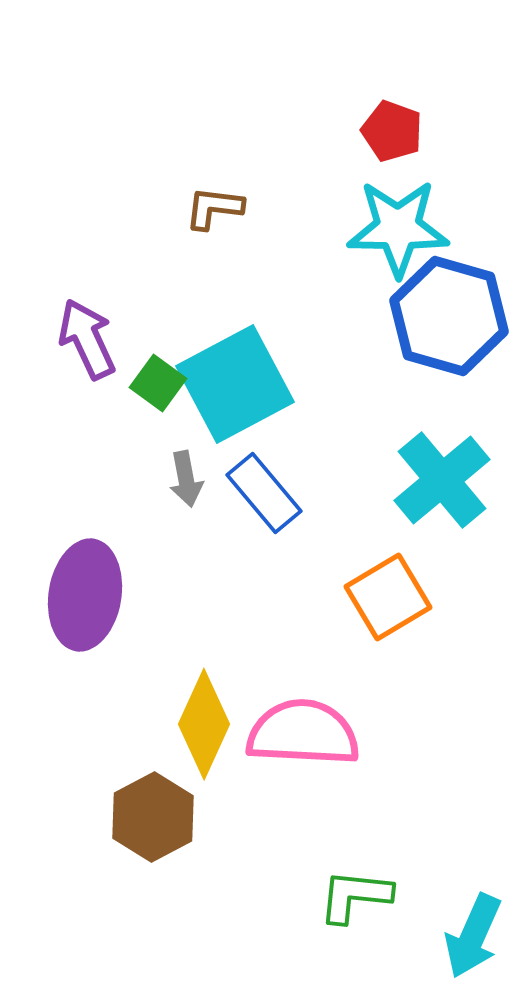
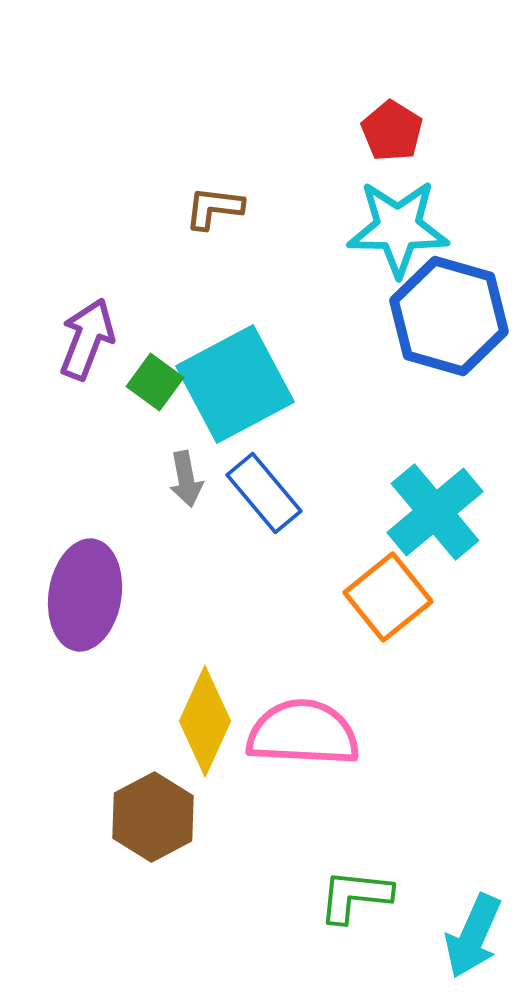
red pentagon: rotated 12 degrees clockwise
purple arrow: rotated 46 degrees clockwise
green square: moved 3 px left, 1 px up
cyan cross: moved 7 px left, 32 px down
orange square: rotated 8 degrees counterclockwise
yellow diamond: moved 1 px right, 3 px up
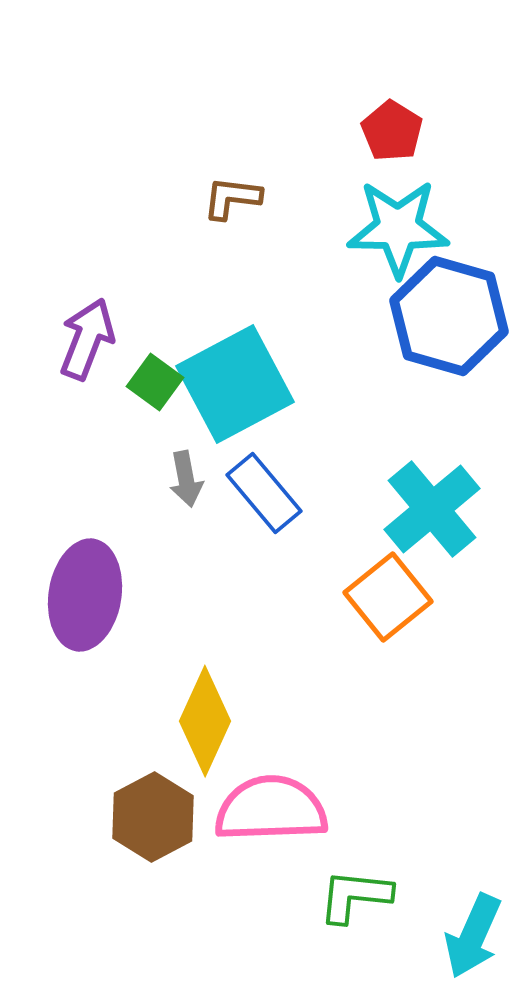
brown L-shape: moved 18 px right, 10 px up
cyan cross: moved 3 px left, 3 px up
pink semicircle: moved 32 px left, 76 px down; rotated 5 degrees counterclockwise
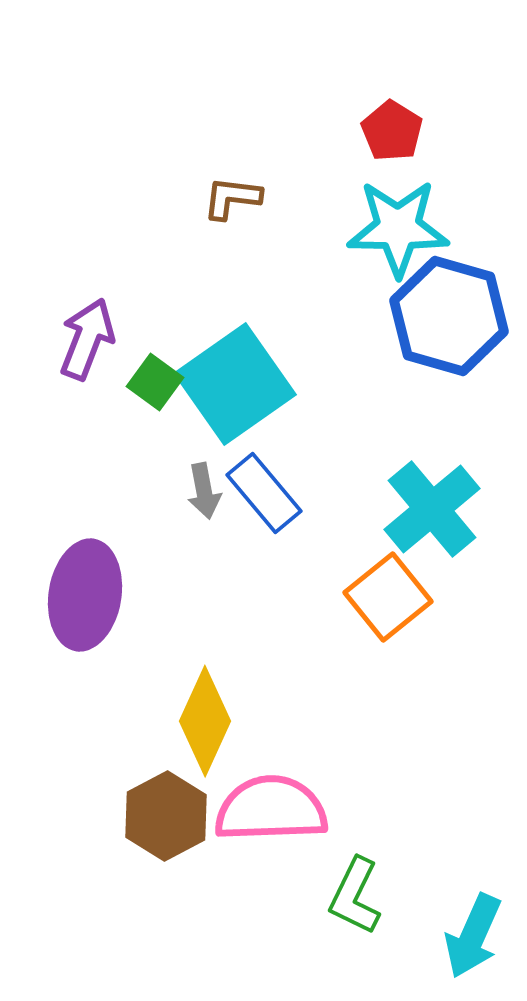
cyan square: rotated 7 degrees counterclockwise
gray arrow: moved 18 px right, 12 px down
brown hexagon: moved 13 px right, 1 px up
green L-shape: rotated 70 degrees counterclockwise
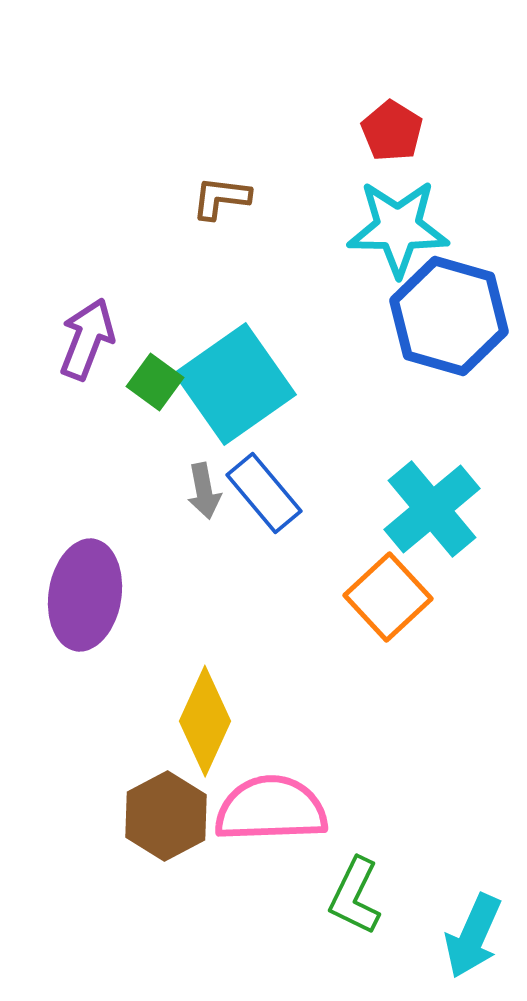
brown L-shape: moved 11 px left
orange square: rotated 4 degrees counterclockwise
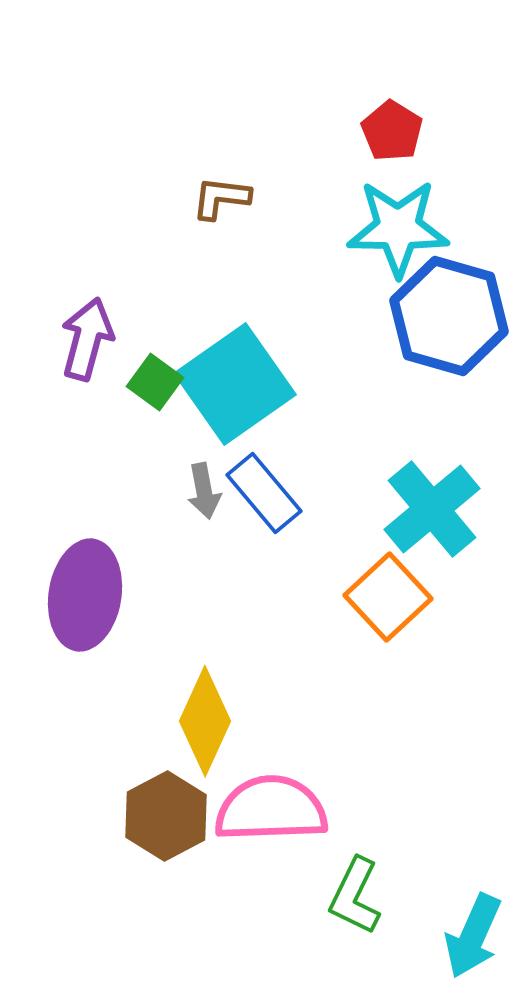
purple arrow: rotated 6 degrees counterclockwise
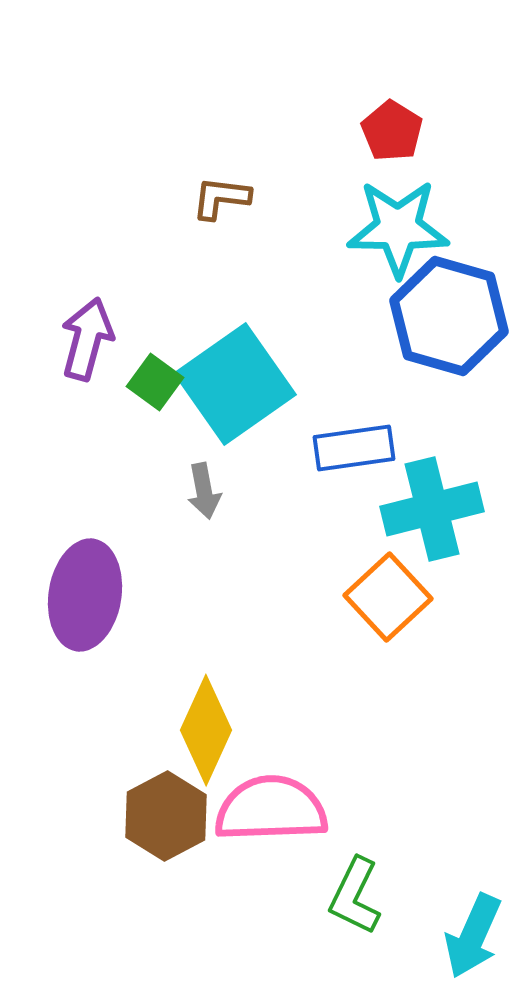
blue rectangle: moved 90 px right, 45 px up; rotated 58 degrees counterclockwise
cyan cross: rotated 26 degrees clockwise
yellow diamond: moved 1 px right, 9 px down
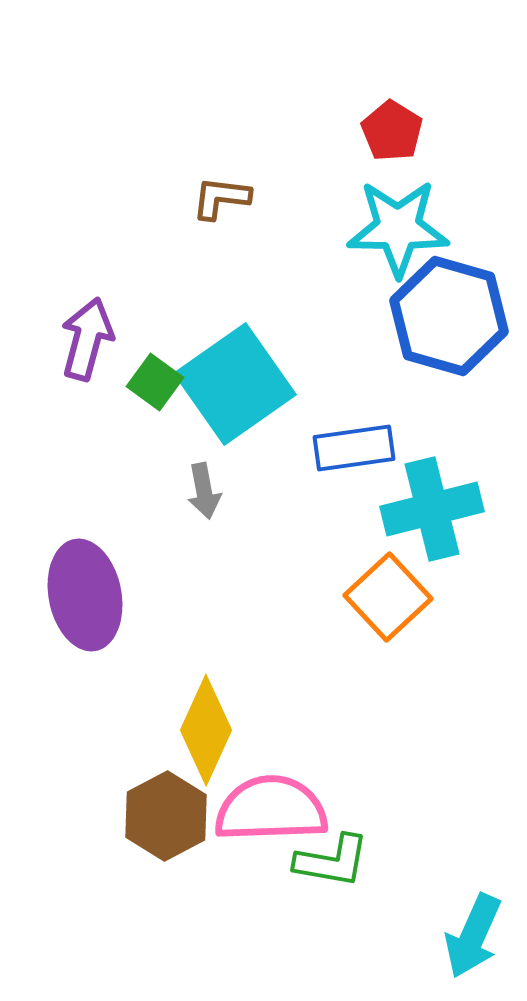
purple ellipse: rotated 20 degrees counterclockwise
green L-shape: moved 23 px left, 35 px up; rotated 106 degrees counterclockwise
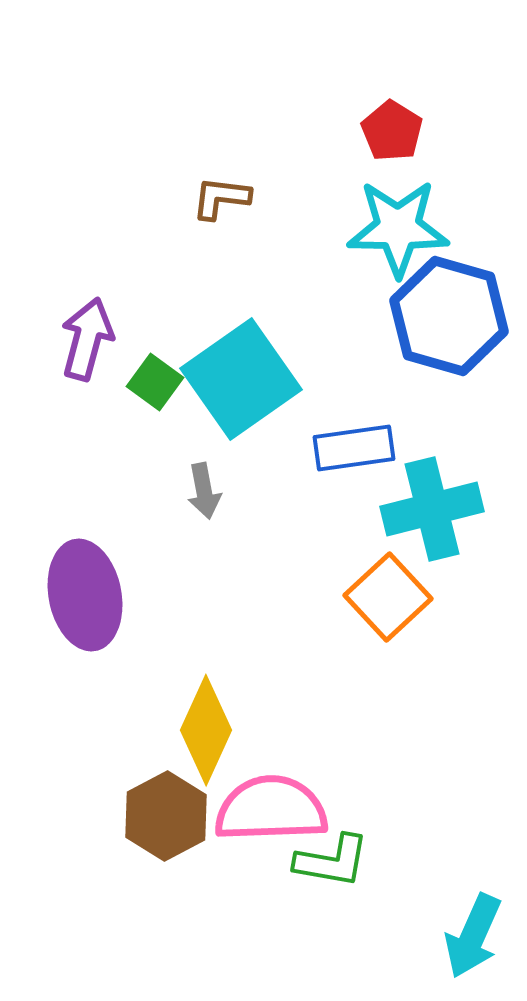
cyan square: moved 6 px right, 5 px up
